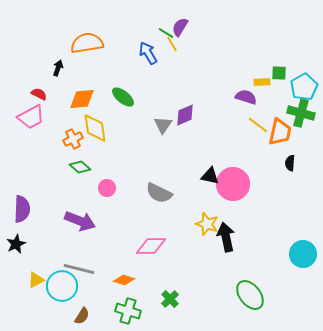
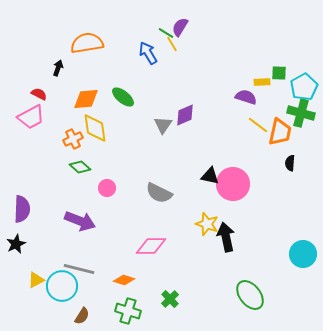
orange diamond at (82, 99): moved 4 px right
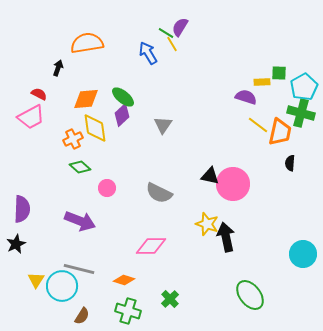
purple diamond at (185, 115): moved 63 px left; rotated 20 degrees counterclockwise
yellow triangle at (36, 280): rotated 30 degrees counterclockwise
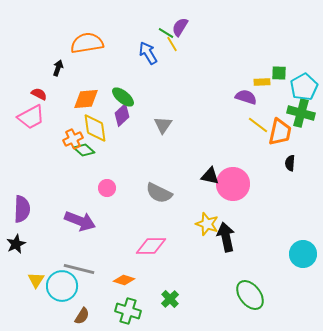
green diamond at (80, 167): moved 4 px right, 17 px up
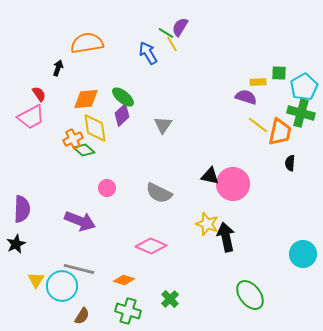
yellow rectangle at (262, 82): moved 4 px left
red semicircle at (39, 94): rotated 28 degrees clockwise
pink diamond at (151, 246): rotated 24 degrees clockwise
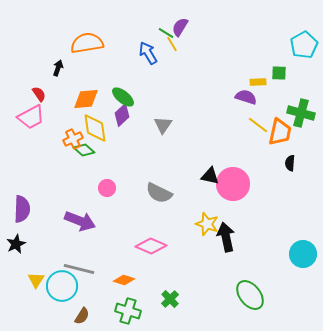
cyan pentagon at (304, 87): moved 42 px up
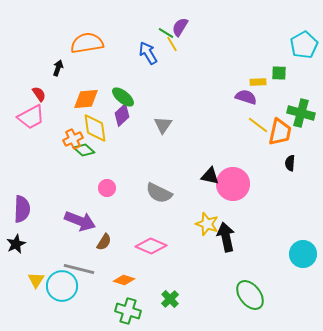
brown semicircle at (82, 316): moved 22 px right, 74 px up
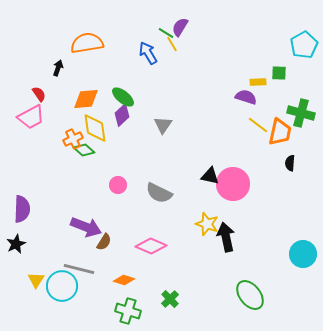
pink circle at (107, 188): moved 11 px right, 3 px up
purple arrow at (80, 221): moved 6 px right, 6 px down
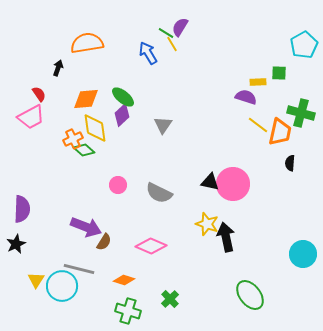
black triangle at (210, 176): moved 6 px down
